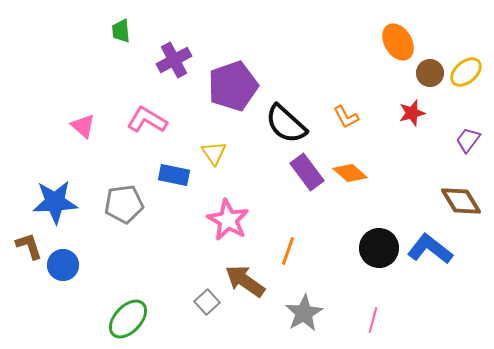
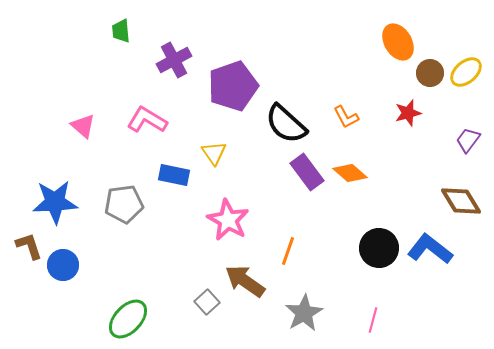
red star: moved 4 px left
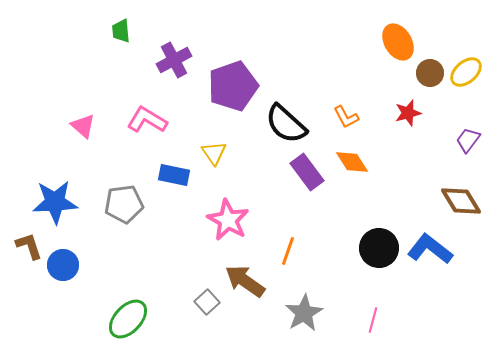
orange diamond: moved 2 px right, 11 px up; rotated 16 degrees clockwise
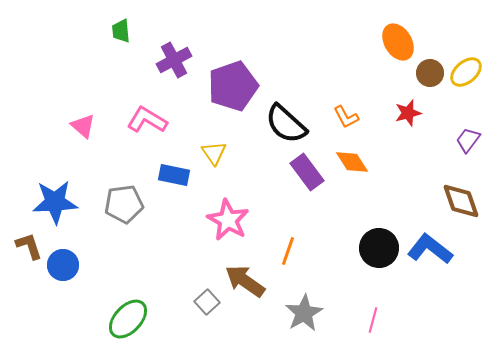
brown diamond: rotated 12 degrees clockwise
